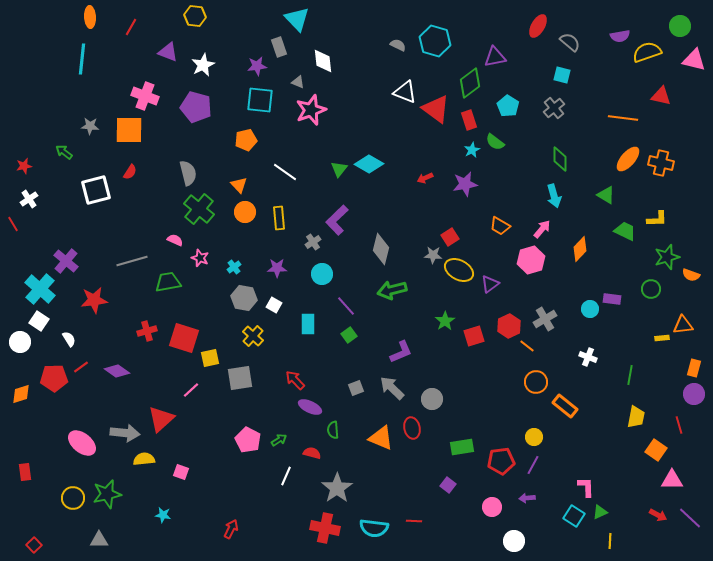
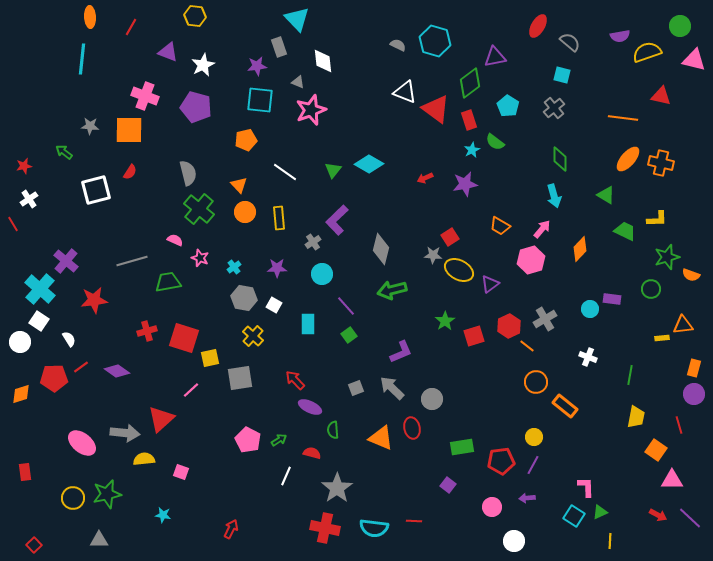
green triangle at (339, 169): moved 6 px left, 1 px down
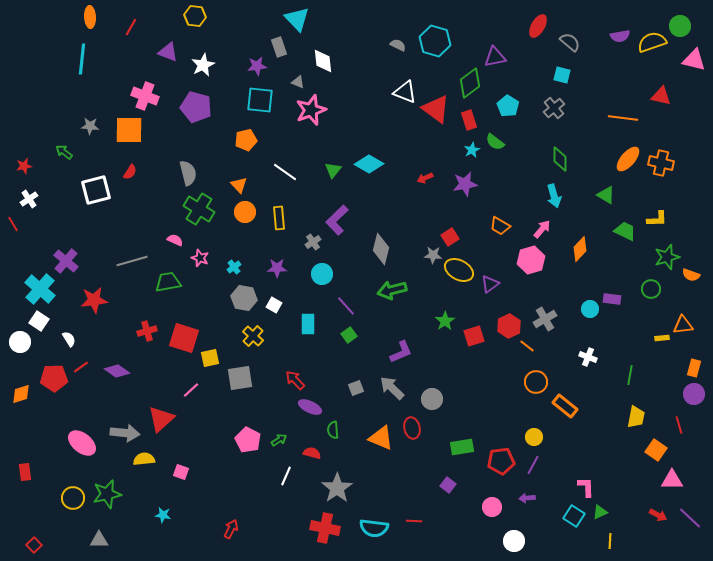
yellow semicircle at (647, 52): moved 5 px right, 10 px up
green cross at (199, 209): rotated 8 degrees counterclockwise
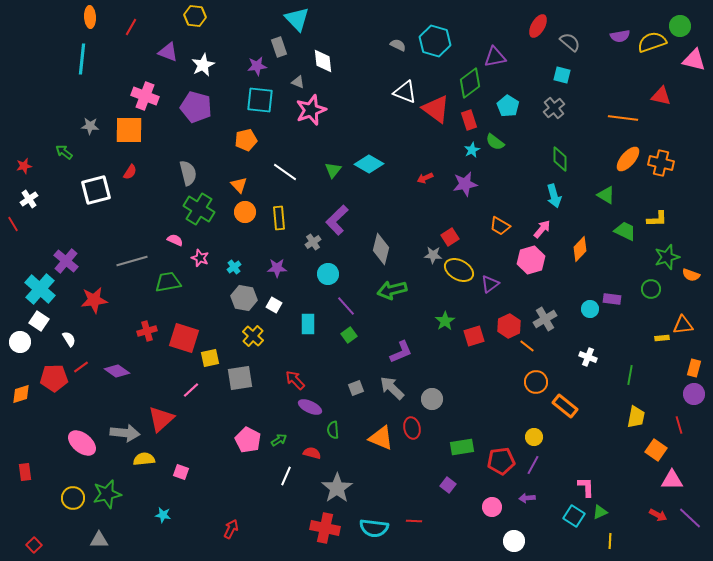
cyan circle at (322, 274): moved 6 px right
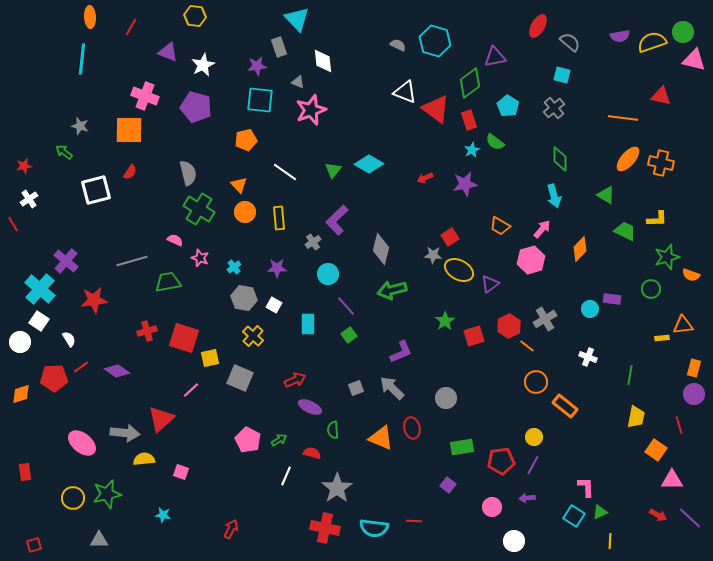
green circle at (680, 26): moved 3 px right, 6 px down
gray star at (90, 126): moved 10 px left; rotated 12 degrees clockwise
gray square at (240, 378): rotated 32 degrees clockwise
red arrow at (295, 380): rotated 110 degrees clockwise
gray circle at (432, 399): moved 14 px right, 1 px up
red square at (34, 545): rotated 28 degrees clockwise
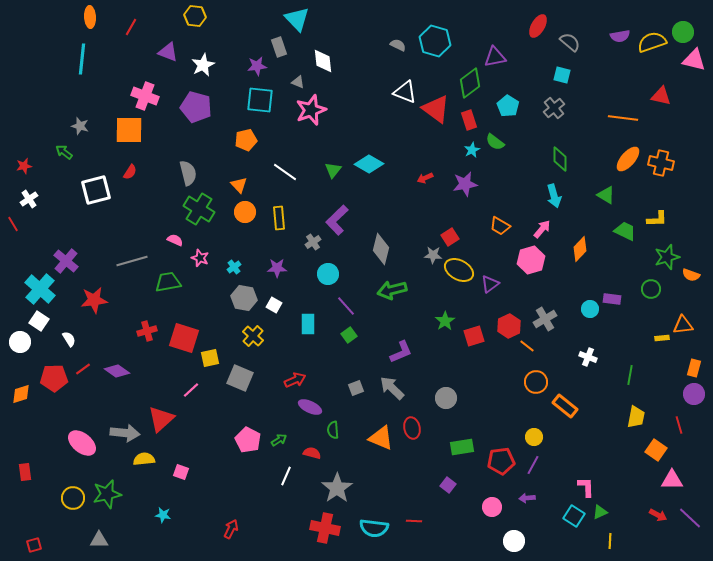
red line at (81, 367): moved 2 px right, 2 px down
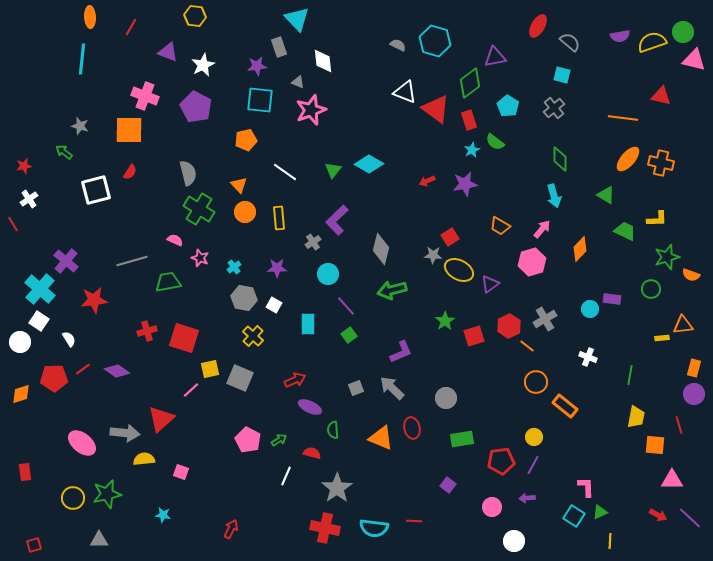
purple pentagon at (196, 107): rotated 12 degrees clockwise
red arrow at (425, 178): moved 2 px right, 3 px down
pink hexagon at (531, 260): moved 1 px right, 2 px down
yellow square at (210, 358): moved 11 px down
green rectangle at (462, 447): moved 8 px up
orange square at (656, 450): moved 1 px left, 5 px up; rotated 30 degrees counterclockwise
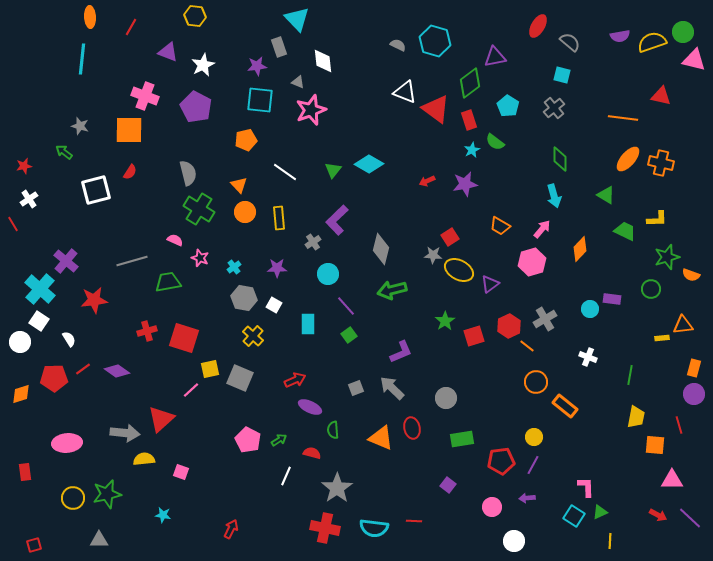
pink ellipse at (82, 443): moved 15 px left; rotated 44 degrees counterclockwise
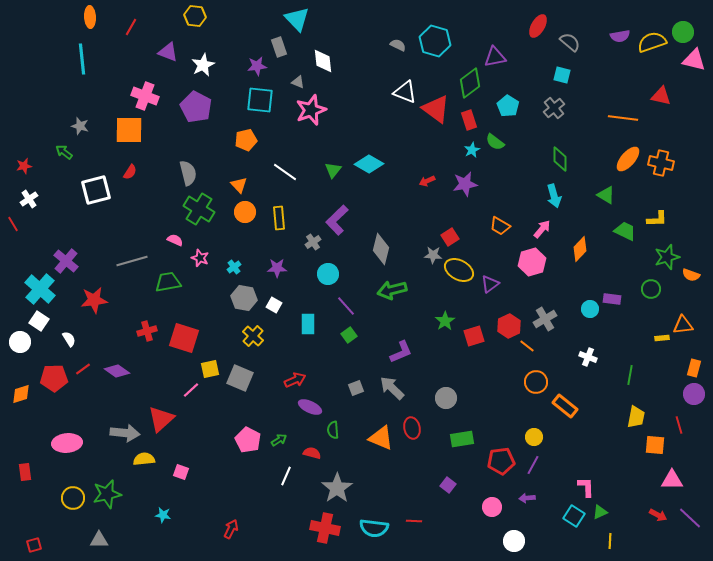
cyan line at (82, 59): rotated 12 degrees counterclockwise
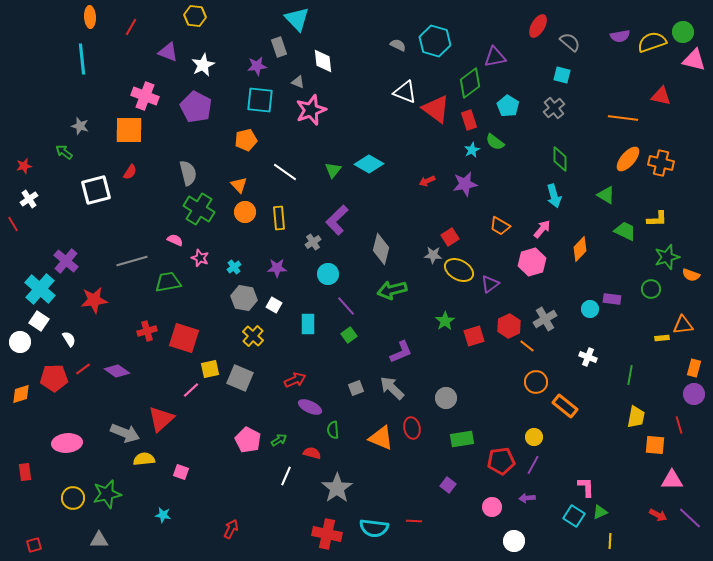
gray arrow at (125, 433): rotated 16 degrees clockwise
red cross at (325, 528): moved 2 px right, 6 px down
